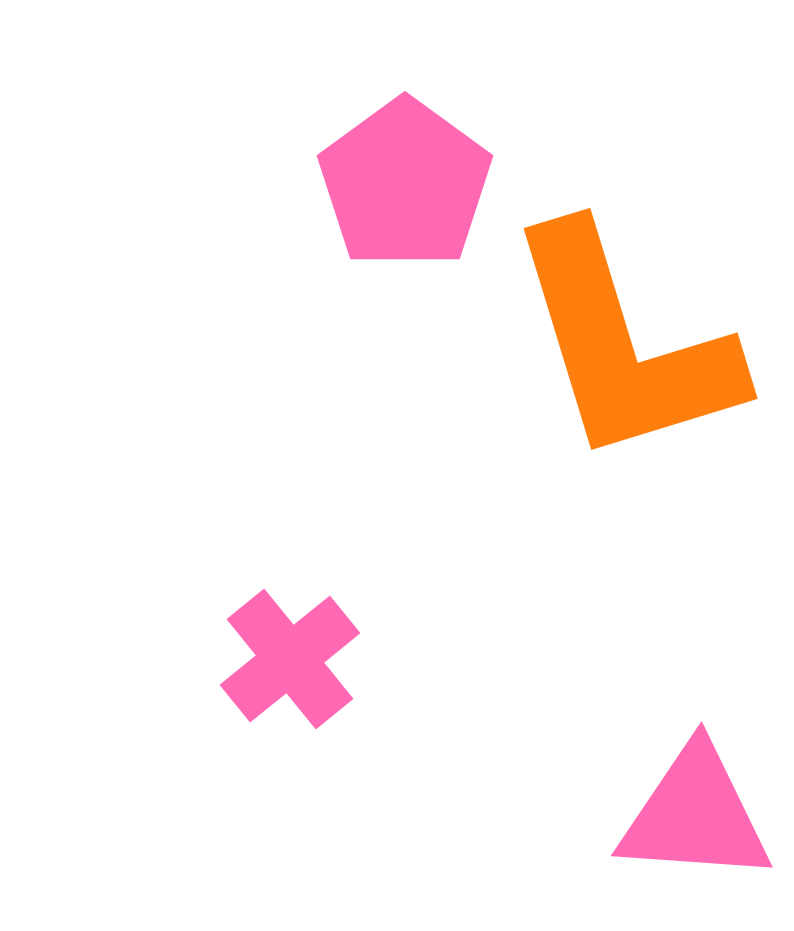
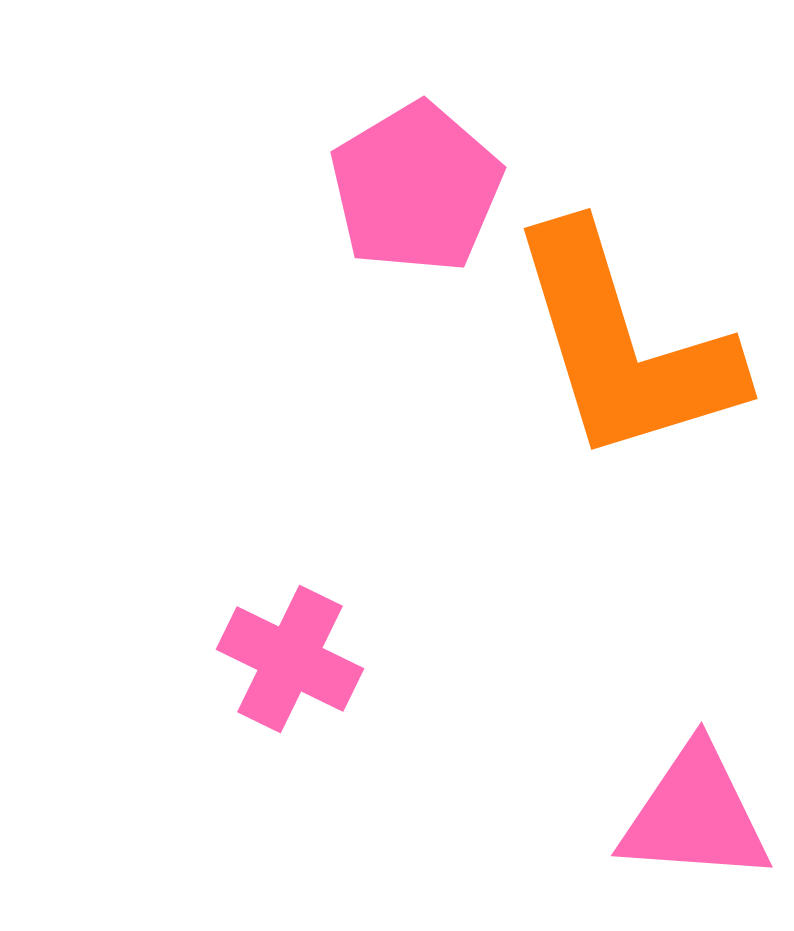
pink pentagon: moved 11 px right, 4 px down; rotated 5 degrees clockwise
pink cross: rotated 25 degrees counterclockwise
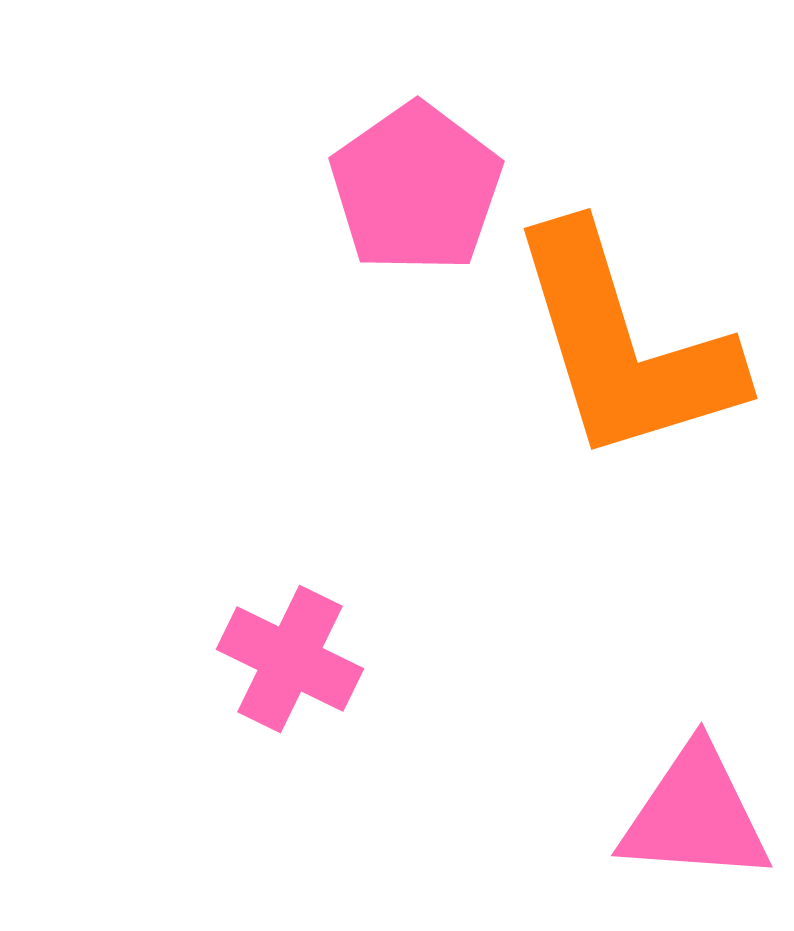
pink pentagon: rotated 4 degrees counterclockwise
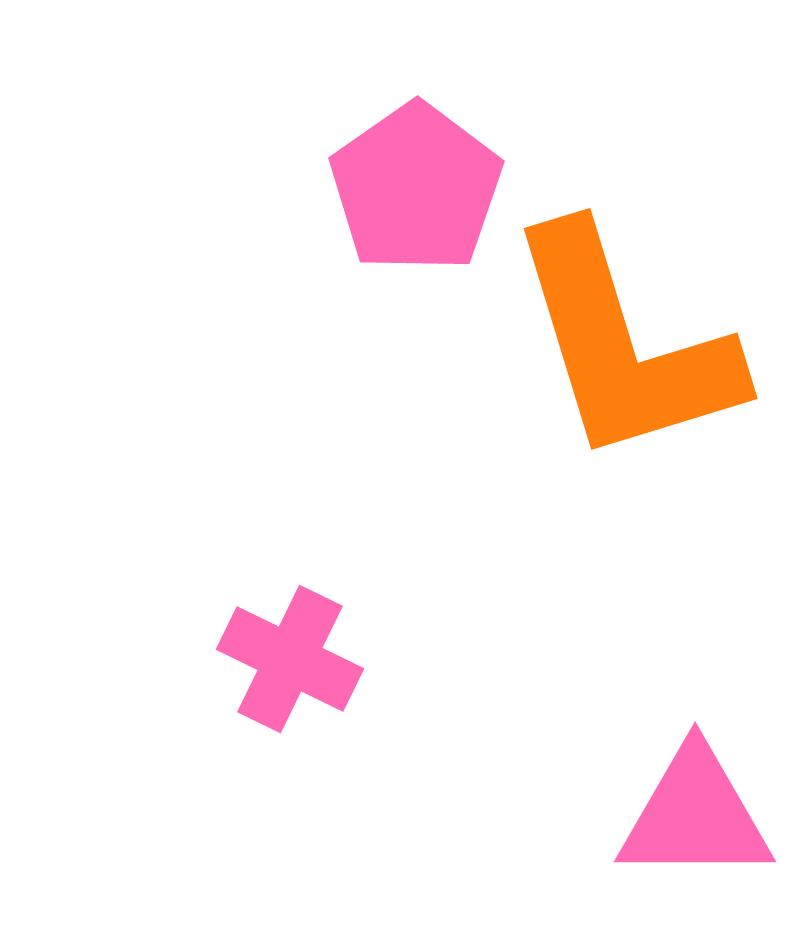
pink triangle: rotated 4 degrees counterclockwise
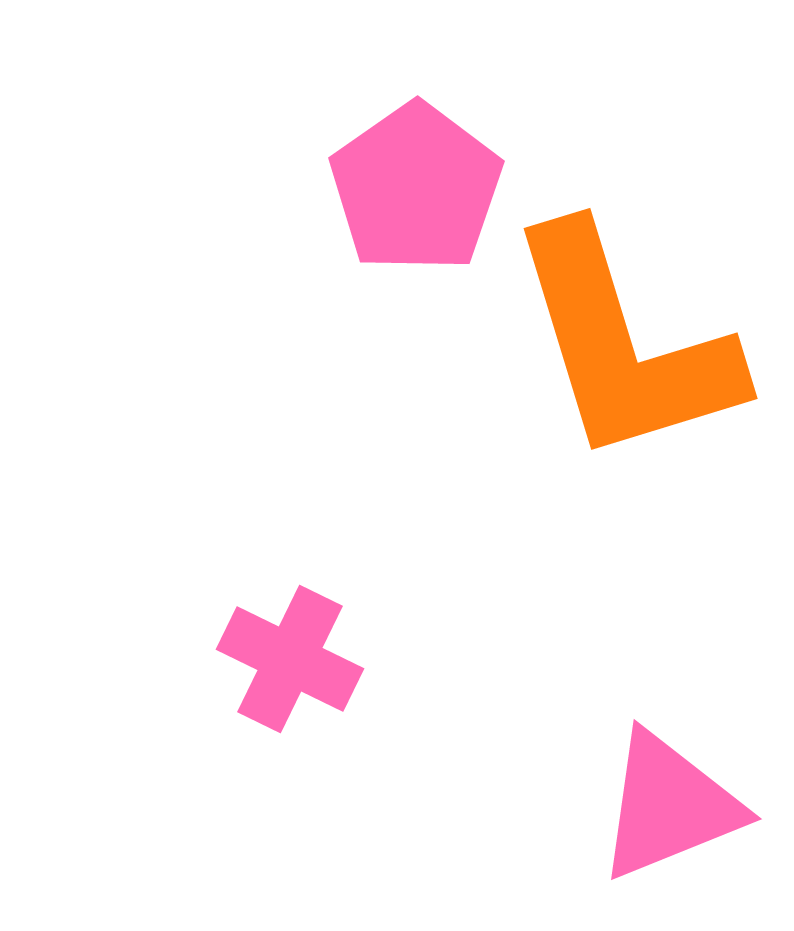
pink triangle: moved 26 px left, 9 px up; rotated 22 degrees counterclockwise
